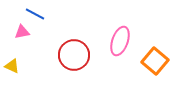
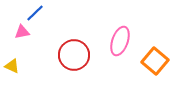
blue line: moved 1 px up; rotated 72 degrees counterclockwise
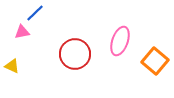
red circle: moved 1 px right, 1 px up
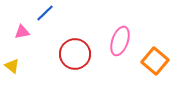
blue line: moved 10 px right
yellow triangle: rotated 14 degrees clockwise
